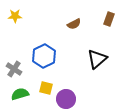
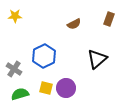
purple circle: moved 11 px up
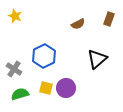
yellow star: rotated 24 degrees clockwise
brown semicircle: moved 4 px right
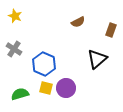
brown rectangle: moved 2 px right, 11 px down
brown semicircle: moved 2 px up
blue hexagon: moved 8 px down; rotated 10 degrees counterclockwise
gray cross: moved 20 px up
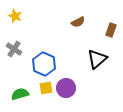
yellow square: rotated 24 degrees counterclockwise
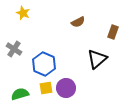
yellow star: moved 8 px right, 3 px up
brown rectangle: moved 2 px right, 2 px down
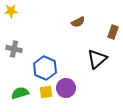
yellow star: moved 12 px left, 2 px up; rotated 24 degrees counterclockwise
gray cross: rotated 21 degrees counterclockwise
blue hexagon: moved 1 px right, 4 px down
yellow square: moved 4 px down
green semicircle: moved 1 px up
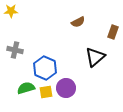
gray cross: moved 1 px right, 1 px down
black triangle: moved 2 px left, 2 px up
green semicircle: moved 6 px right, 5 px up
